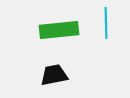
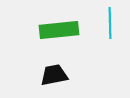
cyan line: moved 4 px right
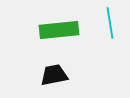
cyan line: rotated 8 degrees counterclockwise
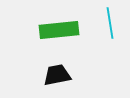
black trapezoid: moved 3 px right
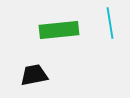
black trapezoid: moved 23 px left
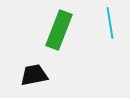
green rectangle: rotated 63 degrees counterclockwise
